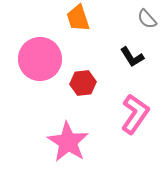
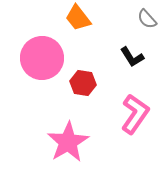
orange trapezoid: rotated 20 degrees counterclockwise
pink circle: moved 2 px right, 1 px up
red hexagon: rotated 15 degrees clockwise
pink star: rotated 9 degrees clockwise
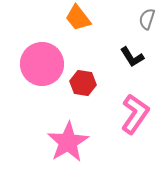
gray semicircle: rotated 60 degrees clockwise
pink circle: moved 6 px down
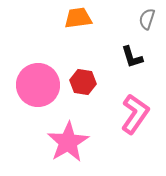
orange trapezoid: rotated 120 degrees clockwise
black L-shape: rotated 15 degrees clockwise
pink circle: moved 4 px left, 21 px down
red hexagon: moved 1 px up
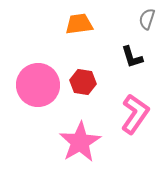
orange trapezoid: moved 1 px right, 6 px down
pink star: moved 12 px right
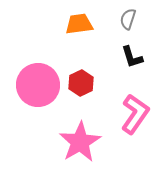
gray semicircle: moved 19 px left
red hexagon: moved 2 px left, 1 px down; rotated 25 degrees clockwise
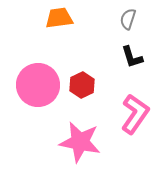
orange trapezoid: moved 20 px left, 6 px up
red hexagon: moved 1 px right, 2 px down
pink star: rotated 30 degrees counterclockwise
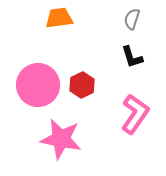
gray semicircle: moved 4 px right
pink star: moved 19 px left, 3 px up
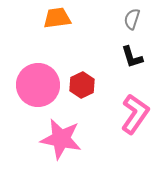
orange trapezoid: moved 2 px left
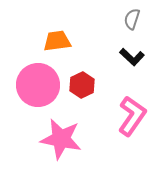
orange trapezoid: moved 23 px down
black L-shape: rotated 30 degrees counterclockwise
pink L-shape: moved 3 px left, 2 px down
